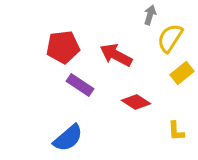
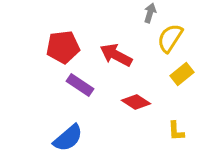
gray arrow: moved 2 px up
yellow rectangle: moved 1 px down
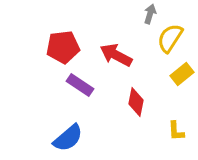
gray arrow: moved 1 px down
red diamond: rotated 68 degrees clockwise
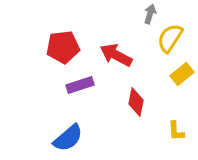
purple rectangle: rotated 52 degrees counterclockwise
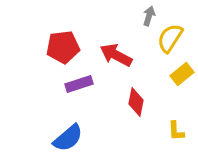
gray arrow: moved 1 px left, 2 px down
purple rectangle: moved 1 px left, 1 px up
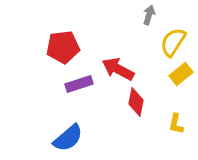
gray arrow: moved 1 px up
yellow semicircle: moved 3 px right, 4 px down
red arrow: moved 2 px right, 14 px down
yellow rectangle: moved 1 px left
yellow L-shape: moved 7 px up; rotated 15 degrees clockwise
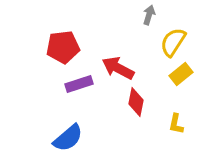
red arrow: moved 1 px up
